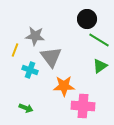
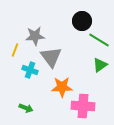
black circle: moved 5 px left, 2 px down
gray star: rotated 12 degrees counterclockwise
green triangle: moved 1 px up
orange star: moved 2 px left, 1 px down
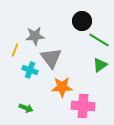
gray triangle: moved 1 px down
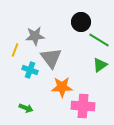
black circle: moved 1 px left, 1 px down
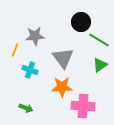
gray triangle: moved 12 px right
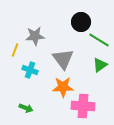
gray triangle: moved 1 px down
orange star: moved 1 px right
